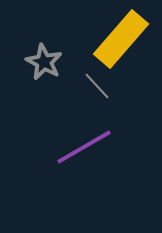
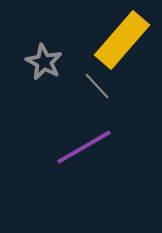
yellow rectangle: moved 1 px right, 1 px down
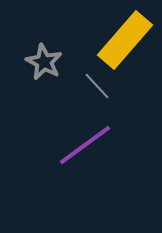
yellow rectangle: moved 3 px right
purple line: moved 1 px right, 2 px up; rotated 6 degrees counterclockwise
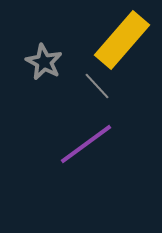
yellow rectangle: moved 3 px left
purple line: moved 1 px right, 1 px up
